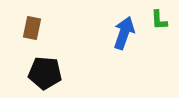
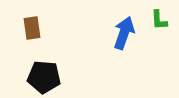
brown rectangle: rotated 20 degrees counterclockwise
black pentagon: moved 1 px left, 4 px down
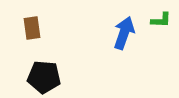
green L-shape: moved 2 px right; rotated 85 degrees counterclockwise
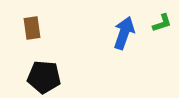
green L-shape: moved 1 px right, 3 px down; rotated 20 degrees counterclockwise
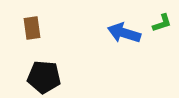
blue arrow: rotated 92 degrees counterclockwise
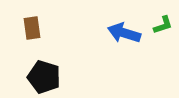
green L-shape: moved 1 px right, 2 px down
black pentagon: rotated 12 degrees clockwise
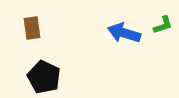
black pentagon: rotated 8 degrees clockwise
